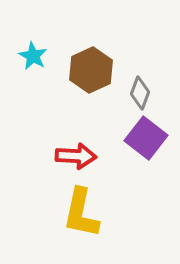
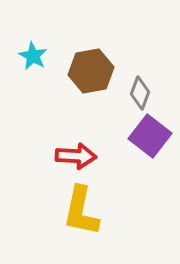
brown hexagon: moved 1 px down; rotated 15 degrees clockwise
purple square: moved 4 px right, 2 px up
yellow L-shape: moved 2 px up
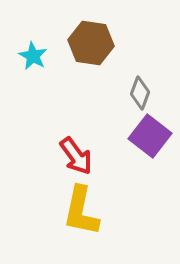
brown hexagon: moved 28 px up; rotated 18 degrees clockwise
red arrow: rotated 51 degrees clockwise
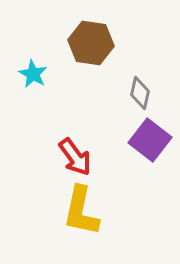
cyan star: moved 18 px down
gray diamond: rotated 8 degrees counterclockwise
purple square: moved 4 px down
red arrow: moved 1 px left, 1 px down
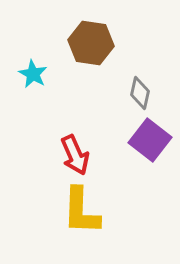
red arrow: moved 2 px up; rotated 12 degrees clockwise
yellow L-shape: rotated 10 degrees counterclockwise
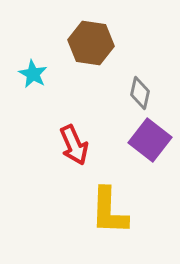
red arrow: moved 1 px left, 10 px up
yellow L-shape: moved 28 px right
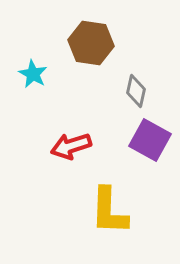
gray diamond: moved 4 px left, 2 px up
purple square: rotated 9 degrees counterclockwise
red arrow: moved 3 px left, 1 px down; rotated 96 degrees clockwise
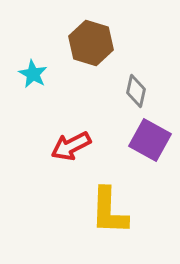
brown hexagon: rotated 9 degrees clockwise
red arrow: rotated 9 degrees counterclockwise
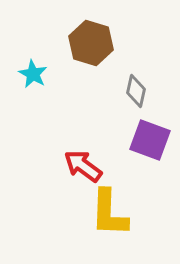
purple square: rotated 9 degrees counterclockwise
red arrow: moved 12 px right, 20 px down; rotated 63 degrees clockwise
yellow L-shape: moved 2 px down
